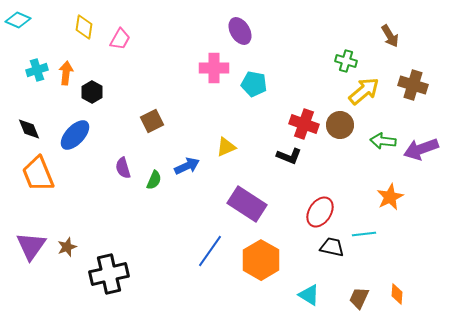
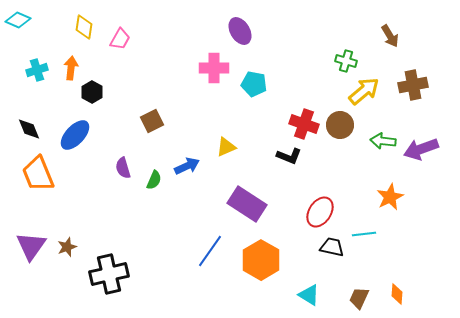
orange arrow: moved 5 px right, 5 px up
brown cross: rotated 28 degrees counterclockwise
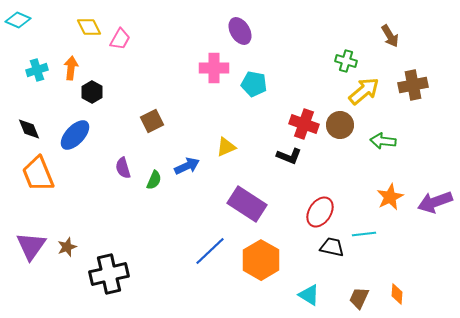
yellow diamond: moved 5 px right; rotated 35 degrees counterclockwise
purple arrow: moved 14 px right, 53 px down
blue line: rotated 12 degrees clockwise
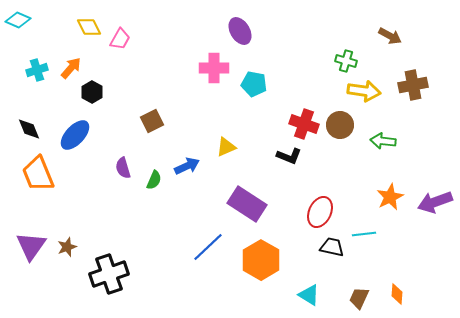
brown arrow: rotated 30 degrees counterclockwise
orange arrow: rotated 35 degrees clockwise
yellow arrow: rotated 48 degrees clockwise
red ellipse: rotated 8 degrees counterclockwise
blue line: moved 2 px left, 4 px up
black cross: rotated 6 degrees counterclockwise
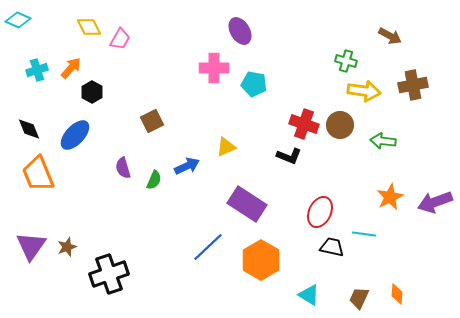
cyan line: rotated 15 degrees clockwise
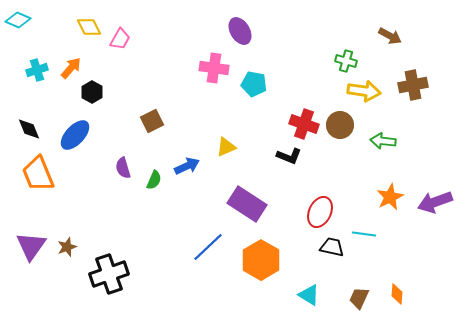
pink cross: rotated 8 degrees clockwise
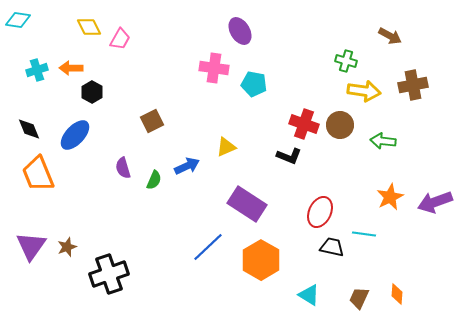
cyan diamond: rotated 15 degrees counterclockwise
orange arrow: rotated 130 degrees counterclockwise
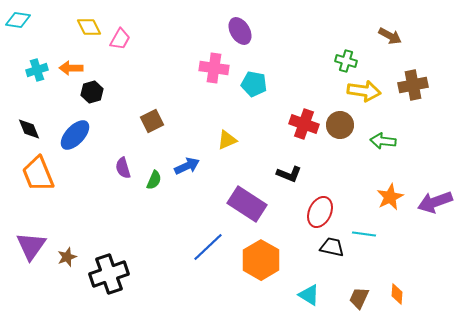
black hexagon: rotated 15 degrees clockwise
yellow triangle: moved 1 px right, 7 px up
black L-shape: moved 18 px down
brown star: moved 10 px down
